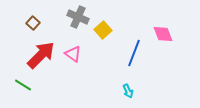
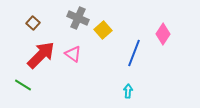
gray cross: moved 1 px down
pink diamond: rotated 55 degrees clockwise
cyan arrow: rotated 152 degrees counterclockwise
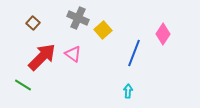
red arrow: moved 1 px right, 2 px down
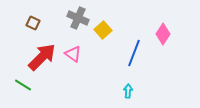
brown square: rotated 16 degrees counterclockwise
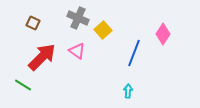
pink triangle: moved 4 px right, 3 px up
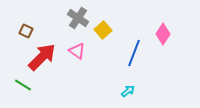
gray cross: rotated 10 degrees clockwise
brown square: moved 7 px left, 8 px down
cyan arrow: rotated 48 degrees clockwise
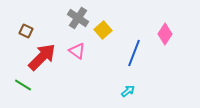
pink diamond: moved 2 px right
